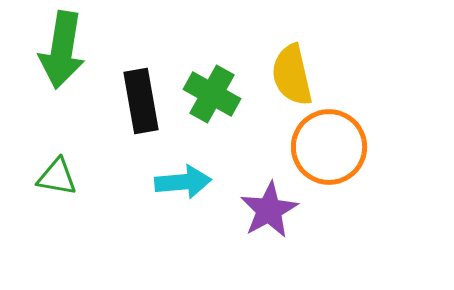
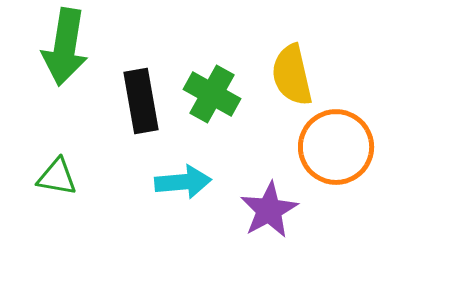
green arrow: moved 3 px right, 3 px up
orange circle: moved 7 px right
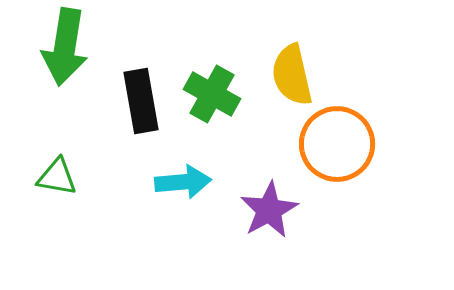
orange circle: moved 1 px right, 3 px up
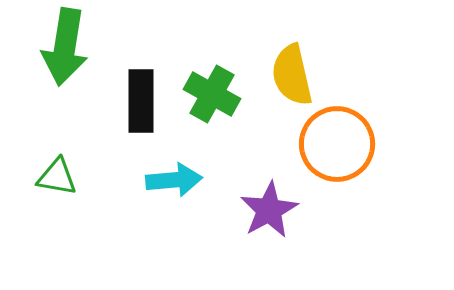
black rectangle: rotated 10 degrees clockwise
cyan arrow: moved 9 px left, 2 px up
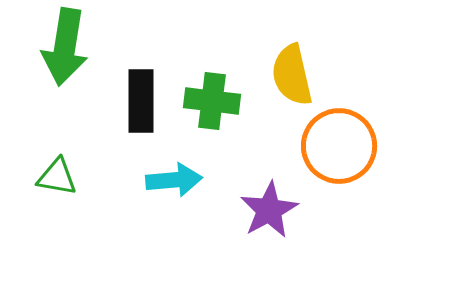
green cross: moved 7 px down; rotated 22 degrees counterclockwise
orange circle: moved 2 px right, 2 px down
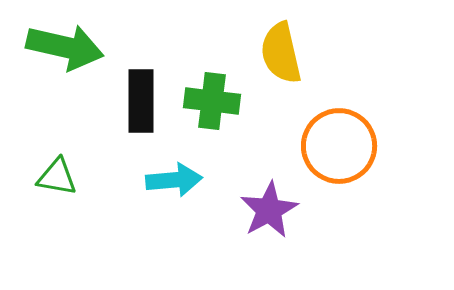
green arrow: rotated 86 degrees counterclockwise
yellow semicircle: moved 11 px left, 22 px up
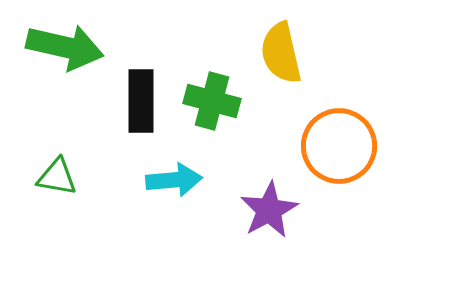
green cross: rotated 8 degrees clockwise
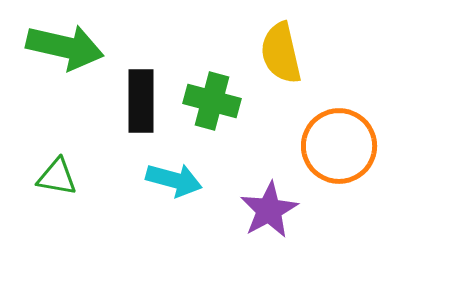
cyan arrow: rotated 20 degrees clockwise
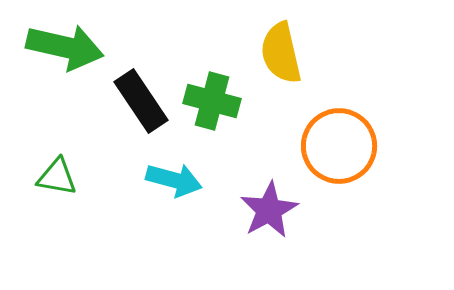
black rectangle: rotated 34 degrees counterclockwise
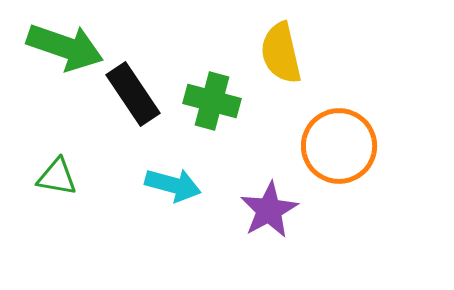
green arrow: rotated 6 degrees clockwise
black rectangle: moved 8 px left, 7 px up
cyan arrow: moved 1 px left, 5 px down
